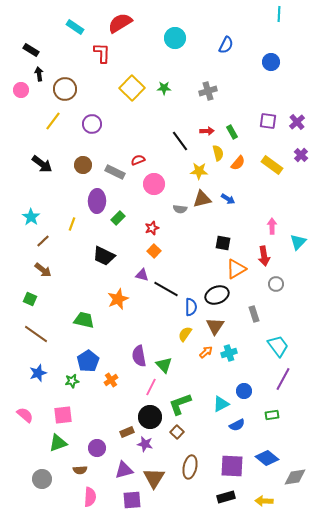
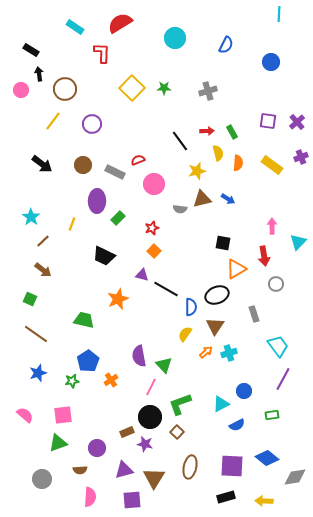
purple cross at (301, 155): moved 2 px down; rotated 24 degrees clockwise
orange semicircle at (238, 163): rotated 35 degrees counterclockwise
yellow star at (199, 171): moved 2 px left; rotated 18 degrees counterclockwise
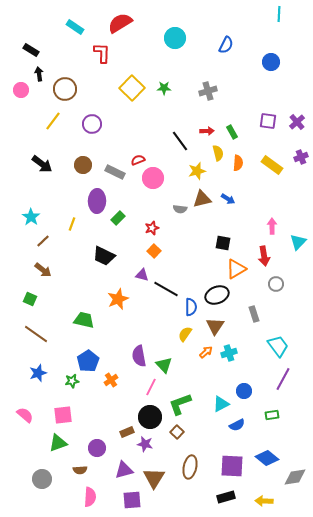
pink circle at (154, 184): moved 1 px left, 6 px up
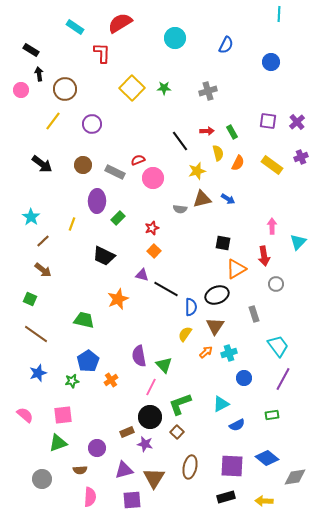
orange semicircle at (238, 163): rotated 21 degrees clockwise
blue circle at (244, 391): moved 13 px up
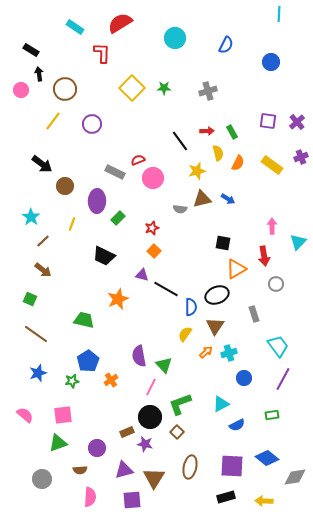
brown circle at (83, 165): moved 18 px left, 21 px down
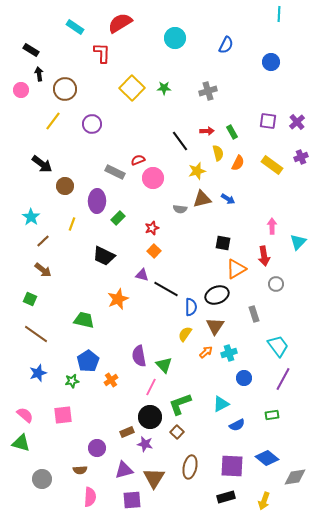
green triangle at (58, 443): moved 37 px left; rotated 36 degrees clockwise
yellow arrow at (264, 501): rotated 72 degrees counterclockwise
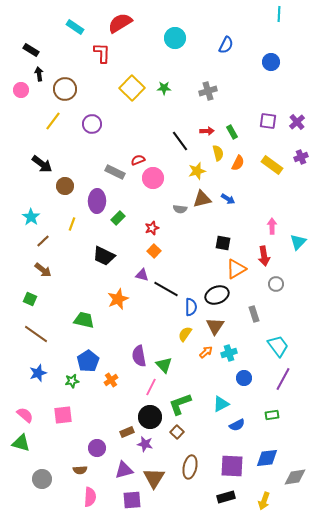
blue diamond at (267, 458): rotated 45 degrees counterclockwise
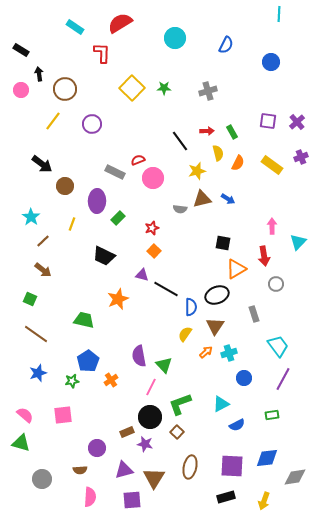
black rectangle at (31, 50): moved 10 px left
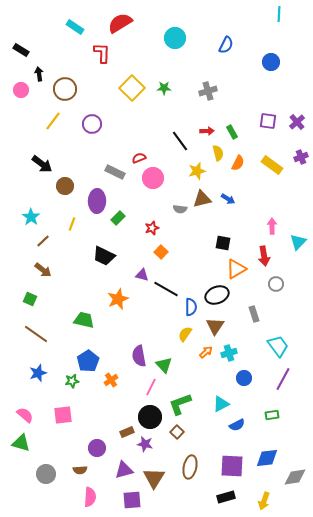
red semicircle at (138, 160): moved 1 px right, 2 px up
orange square at (154, 251): moved 7 px right, 1 px down
gray circle at (42, 479): moved 4 px right, 5 px up
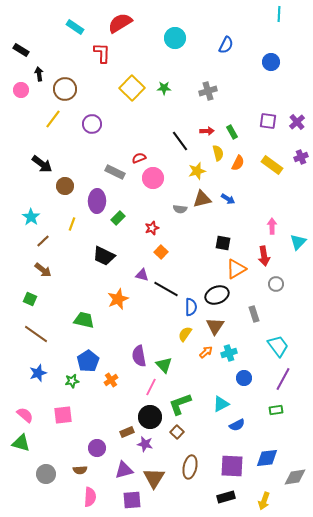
yellow line at (53, 121): moved 2 px up
green rectangle at (272, 415): moved 4 px right, 5 px up
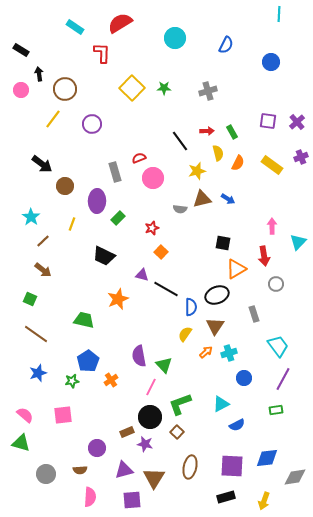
gray rectangle at (115, 172): rotated 48 degrees clockwise
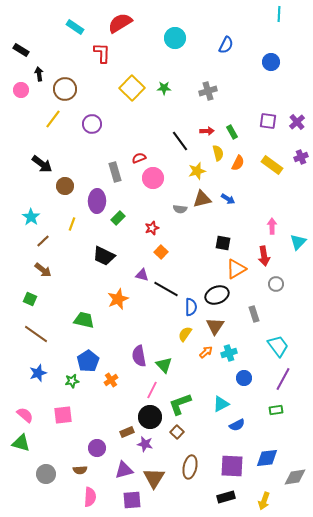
pink line at (151, 387): moved 1 px right, 3 px down
